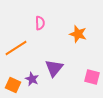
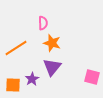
pink semicircle: moved 3 px right
orange star: moved 26 px left, 9 px down
purple triangle: moved 2 px left, 1 px up
purple star: rotated 16 degrees clockwise
orange square: rotated 21 degrees counterclockwise
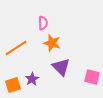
purple triangle: moved 9 px right; rotated 24 degrees counterclockwise
orange square: rotated 21 degrees counterclockwise
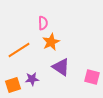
orange star: moved 1 px left, 1 px up; rotated 30 degrees clockwise
orange line: moved 3 px right, 2 px down
purple triangle: rotated 12 degrees counterclockwise
purple star: rotated 24 degrees clockwise
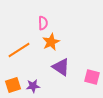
purple star: moved 1 px right, 7 px down
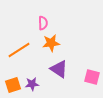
orange star: moved 1 px down; rotated 18 degrees clockwise
purple triangle: moved 2 px left, 2 px down
purple star: moved 1 px left, 2 px up
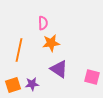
orange line: rotated 45 degrees counterclockwise
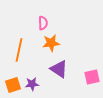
pink square: rotated 28 degrees counterclockwise
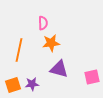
purple triangle: rotated 18 degrees counterclockwise
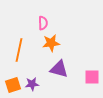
pink square: rotated 14 degrees clockwise
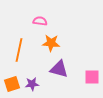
pink semicircle: moved 3 px left, 2 px up; rotated 80 degrees counterclockwise
orange star: rotated 12 degrees clockwise
orange square: moved 1 px left, 1 px up
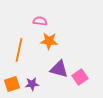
orange star: moved 2 px left, 2 px up
pink square: moved 12 px left; rotated 35 degrees counterclockwise
